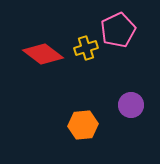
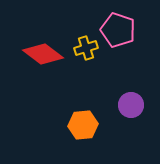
pink pentagon: rotated 28 degrees counterclockwise
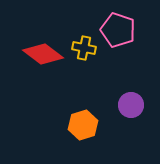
yellow cross: moved 2 px left; rotated 30 degrees clockwise
orange hexagon: rotated 12 degrees counterclockwise
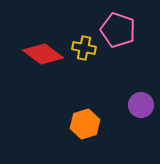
purple circle: moved 10 px right
orange hexagon: moved 2 px right, 1 px up
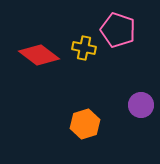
red diamond: moved 4 px left, 1 px down
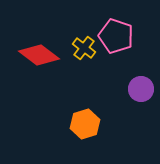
pink pentagon: moved 2 px left, 6 px down
yellow cross: rotated 25 degrees clockwise
purple circle: moved 16 px up
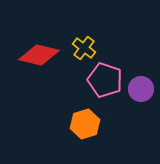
pink pentagon: moved 11 px left, 44 px down
red diamond: rotated 24 degrees counterclockwise
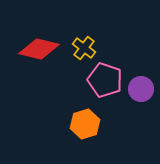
red diamond: moved 6 px up
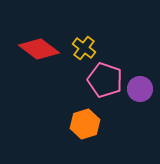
red diamond: rotated 24 degrees clockwise
purple circle: moved 1 px left
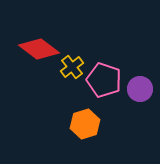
yellow cross: moved 12 px left, 19 px down; rotated 15 degrees clockwise
pink pentagon: moved 1 px left
